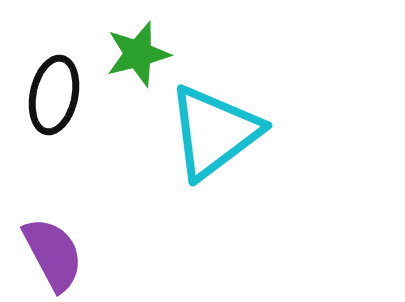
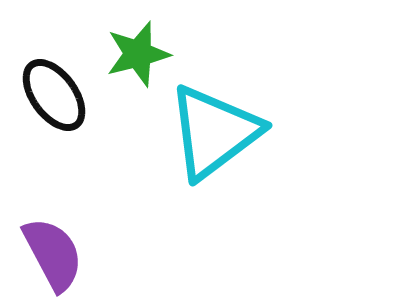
black ellipse: rotated 48 degrees counterclockwise
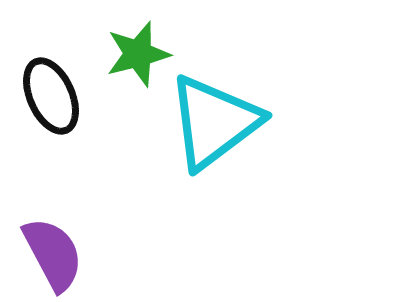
black ellipse: moved 3 px left, 1 px down; rotated 12 degrees clockwise
cyan triangle: moved 10 px up
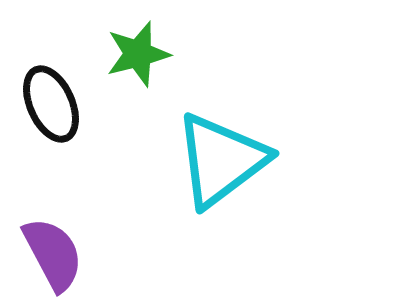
black ellipse: moved 8 px down
cyan triangle: moved 7 px right, 38 px down
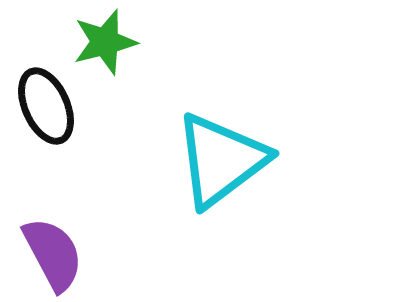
green star: moved 33 px left, 12 px up
black ellipse: moved 5 px left, 2 px down
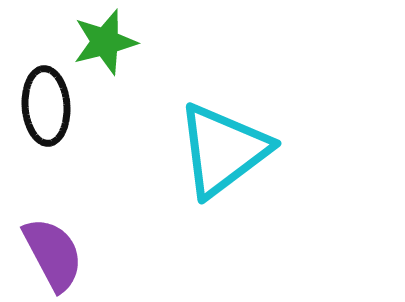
black ellipse: rotated 20 degrees clockwise
cyan triangle: moved 2 px right, 10 px up
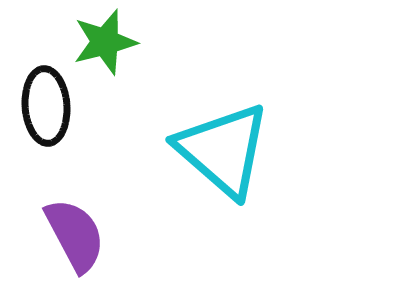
cyan triangle: rotated 42 degrees counterclockwise
purple semicircle: moved 22 px right, 19 px up
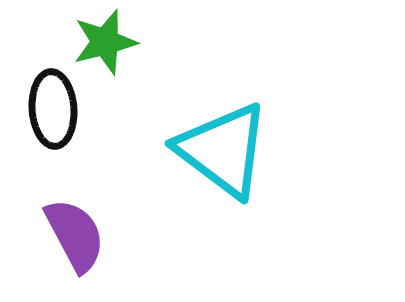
black ellipse: moved 7 px right, 3 px down
cyan triangle: rotated 4 degrees counterclockwise
